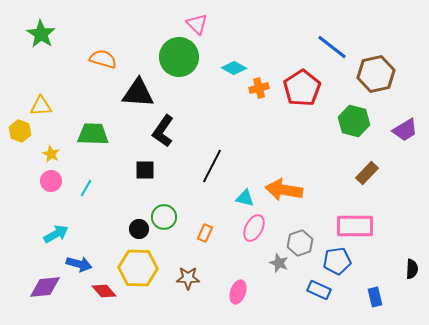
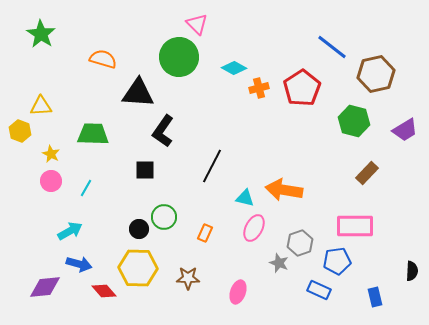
cyan arrow at (56, 234): moved 14 px right, 3 px up
black semicircle at (412, 269): moved 2 px down
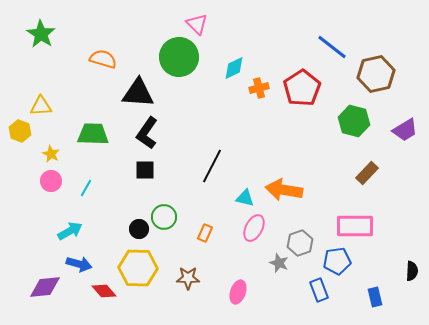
cyan diamond at (234, 68): rotated 55 degrees counterclockwise
black L-shape at (163, 131): moved 16 px left, 2 px down
blue rectangle at (319, 290): rotated 45 degrees clockwise
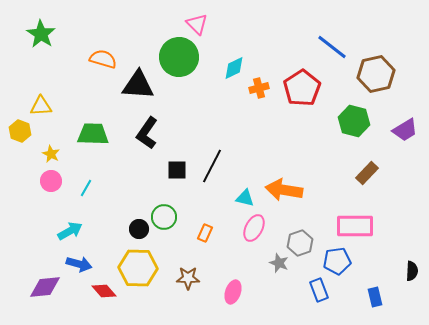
black triangle at (138, 93): moved 8 px up
black square at (145, 170): moved 32 px right
pink ellipse at (238, 292): moved 5 px left
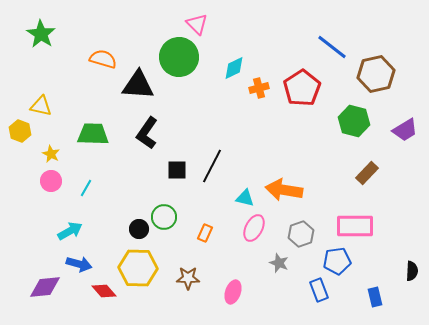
yellow triangle at (41, 106): rotated 15 degrees clockwise
gray hexagon at (300, 243): moved 1 px right, 9 px up
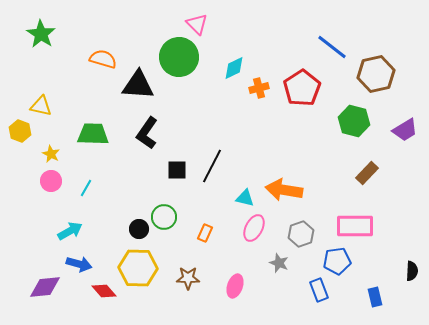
pink ellipse at (233, 292): moved 2 px right, 6 px up
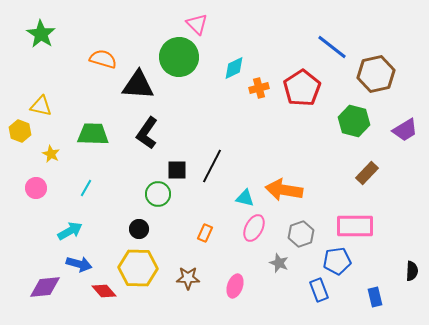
pink circle at (51, 181): moved 15 px left, 7 px down
green circle at (164, 217): moved 6 px left, 23 px up
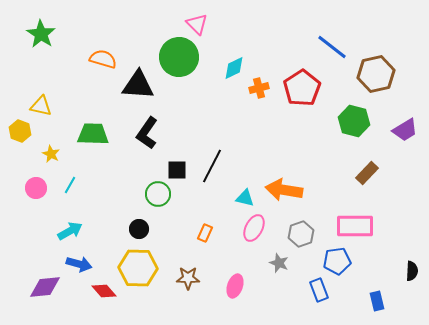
cyan line at (86, 188): moved 16 px left, 3 px up
blue rectangle at (375, 297): moved 2 px right, 4 px down
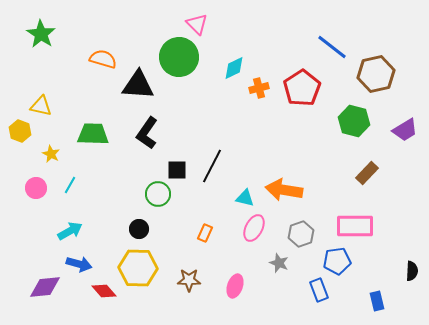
brown star at (188, 278): moved 1 px right, 2 px down
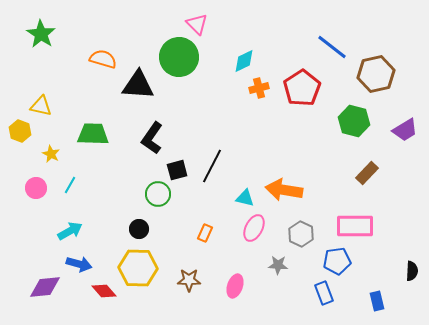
cyan diamond at (234, 68): moved 10 px right, 7 px up
black L-shape at (147, 133): moved 5 px right, 5 px down
black square at (177, 170): rotated 15 degrees counterclockwise
gray hexagon at (301, 234): rotated 15 degrees counterclockwise
gray star at (279, 263): moved 1 px left, 2 px down; rotated 18 degrees counterclockwise
blue rectangle at (319, 290): moved 5 px right, 3 px down
